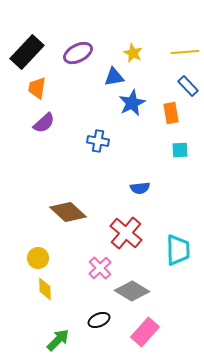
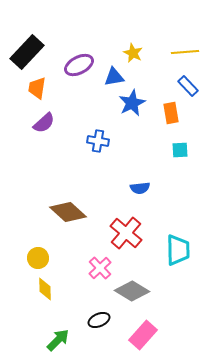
purple ellipse: moved 1 px right, 12 px down
pink rectangle: moved 2 px left, 3 px down
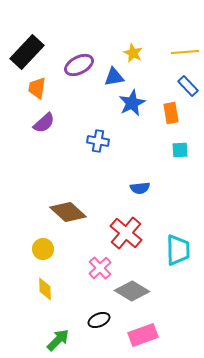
yellow circle: moved 5 px right, 9 px up
pink rectangle: rotated 28 degrees clockwise
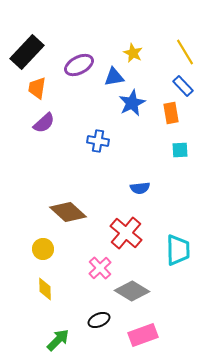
yellow line: rotated 64 degrees clockwise
blue rectangle: moved 5 px left
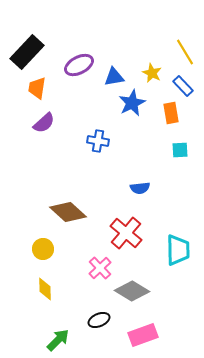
yellow star: moved 19 px right, 20 px down
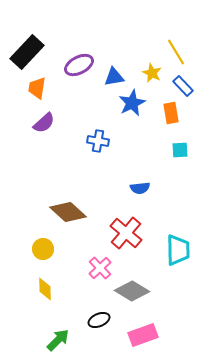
yellow line: moved 9 px left
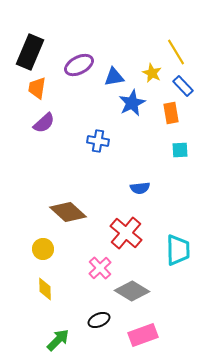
black rectangle: moved 3 px right; rotated 20 degrees counterclockwise
